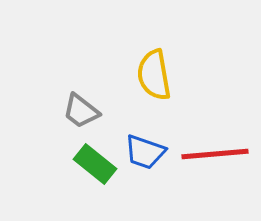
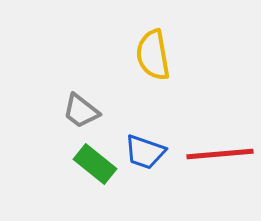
yellow semicircle: moved 1 px left, 20 px up
red line: moved 5 px right
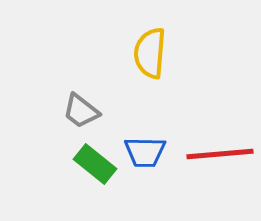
yellow semicircle: moved 3 px left, 2 px up; rotated 15 degrees clockwise
blue trapezoid: rotated 18 degrees counterclockwise
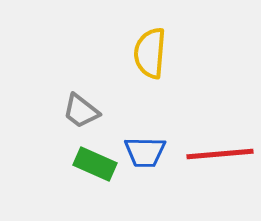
green rectangle: rotated 15 degrees counterclockwise
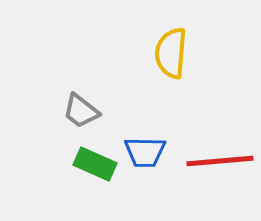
yellow semicircle: moved 21 px right
red line: moved 7 px down
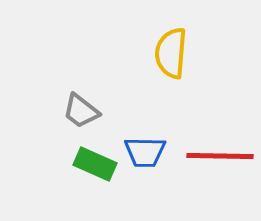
red line: moved 5 px up; rotated 6 degrees clockwise
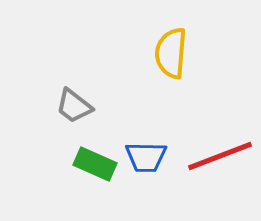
gray trapezoid: moved 7 px left, 5 px up
blue trapezoid: moved 1 px right, 5 px down
red line: rotated 22 degrees counterclockwise
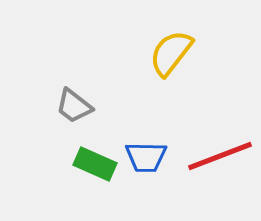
yellow semicircle: rotated 33 degrees clockwise
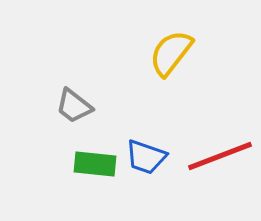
blue trapezoid: rotated 18 degrees clockwise
green rectangle: rotated 18 degrees counterclockwise
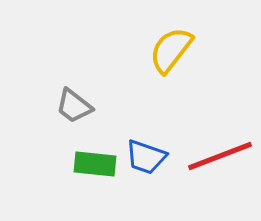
yellow semicircle: moved 3 px up
